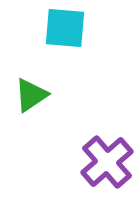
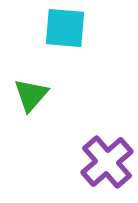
green triangle: rotated 15 degrees counterclockwise
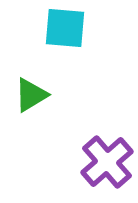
green triangle: rotated 18 degrees clockwise
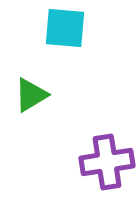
purple cross: rotated 32 degrees clockwise
